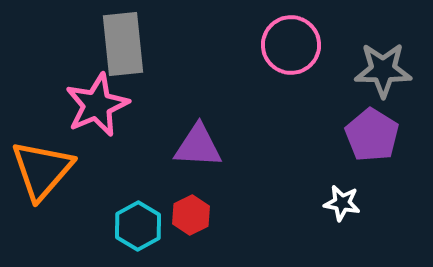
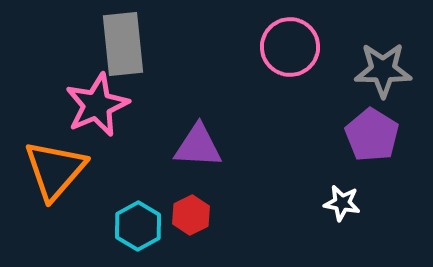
pink circle: moved 1 px left, 2 px down
orange triangle: moved 13 px right
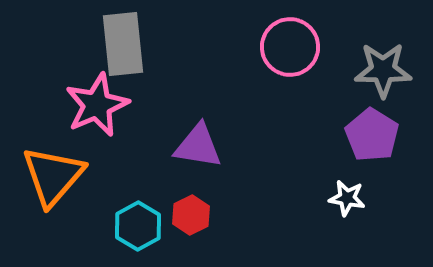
purple triangle: rotated 6 degrees clockwise
orange triangle: moved 2 px left, 6 px down
white star: moved 5 px right, 5 px up
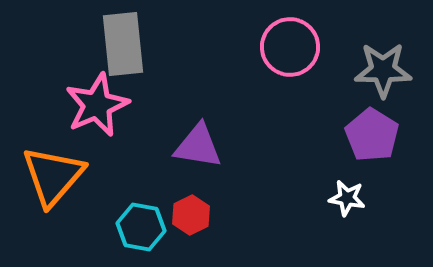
cyan hexagon: moved 3 px right, 1 px down; rotated 21 degrees counterclockwise
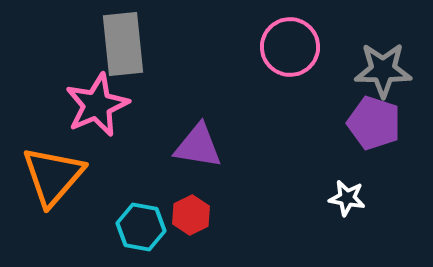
purple pentagon: moved 2 px right, 12 px up; rotated 14 degrees counterclockwise
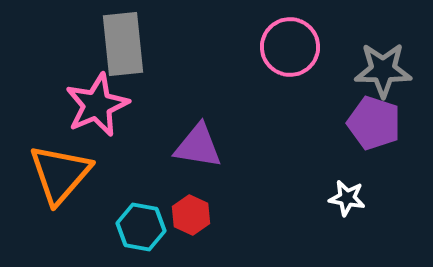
orange triangle: moved 7 px right, 2 px up
red hexagon: rotated 9 degrees counterclockwise
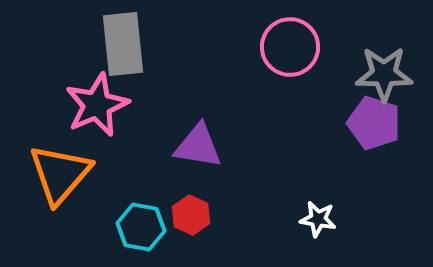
gray star: moved 1 px right, 4 px down
white star: moved 29 px left, 21 px down
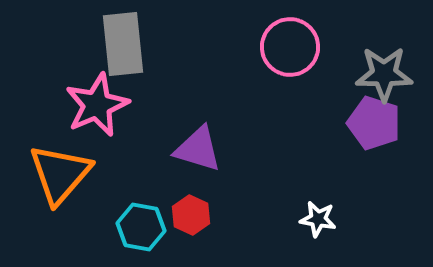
purple triangle: moved 3 px down; rotated 8 degrees clockwise
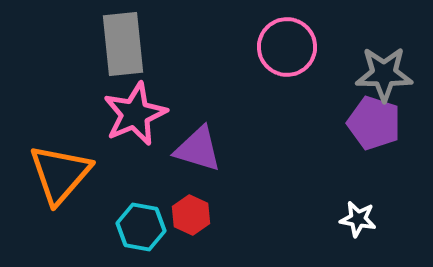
pink circle: moved 3 px left
pink star: moved 38 px right, 9 px down
white star: moved 40 px right
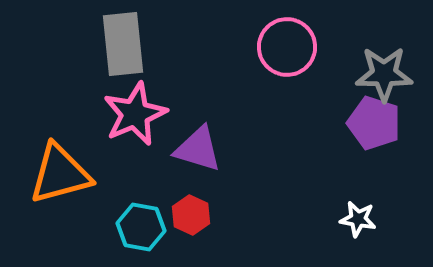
orange triangle: rotated 34 degrees clockwise
